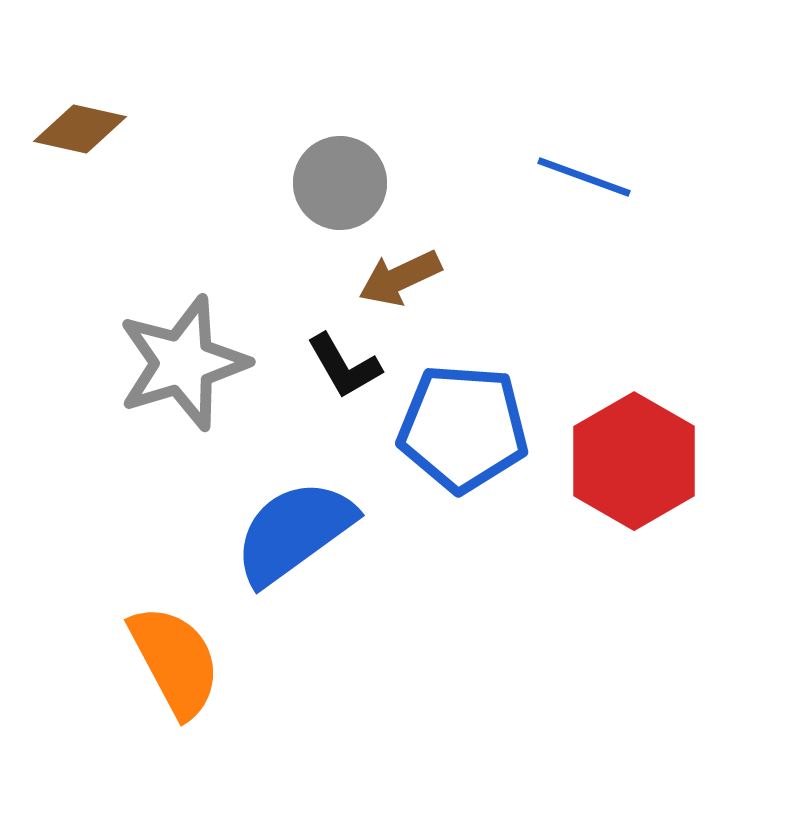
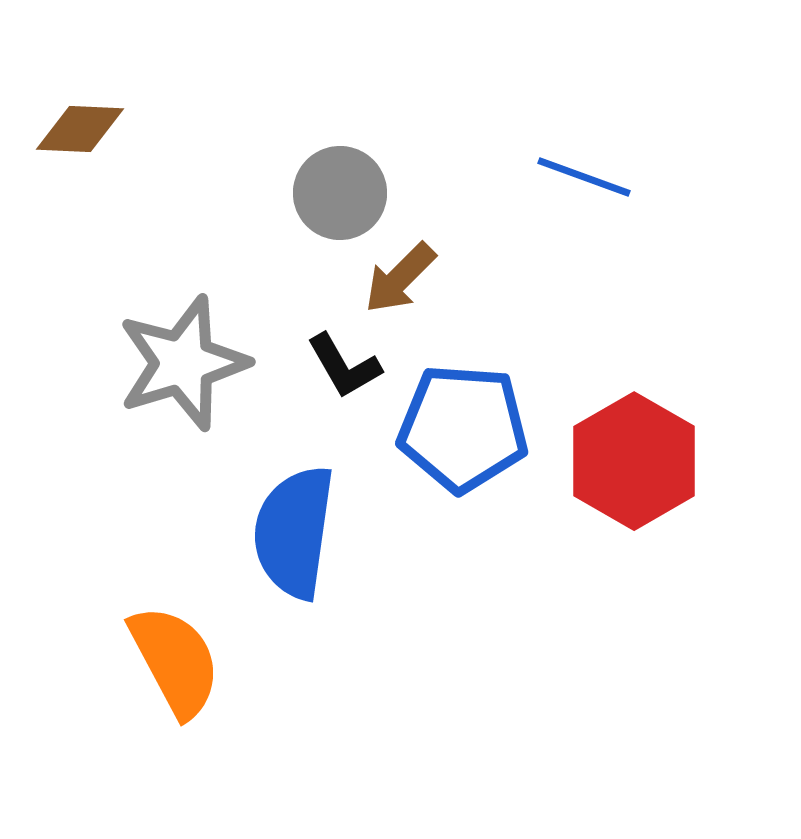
brown diamond: rotated 10 degrees counterclockwise
gray circle: moved 10 px down
brown arrow: rotated 20 degrees counterclockwise
blue semicircle: rotated 46 degrees counterclockwise
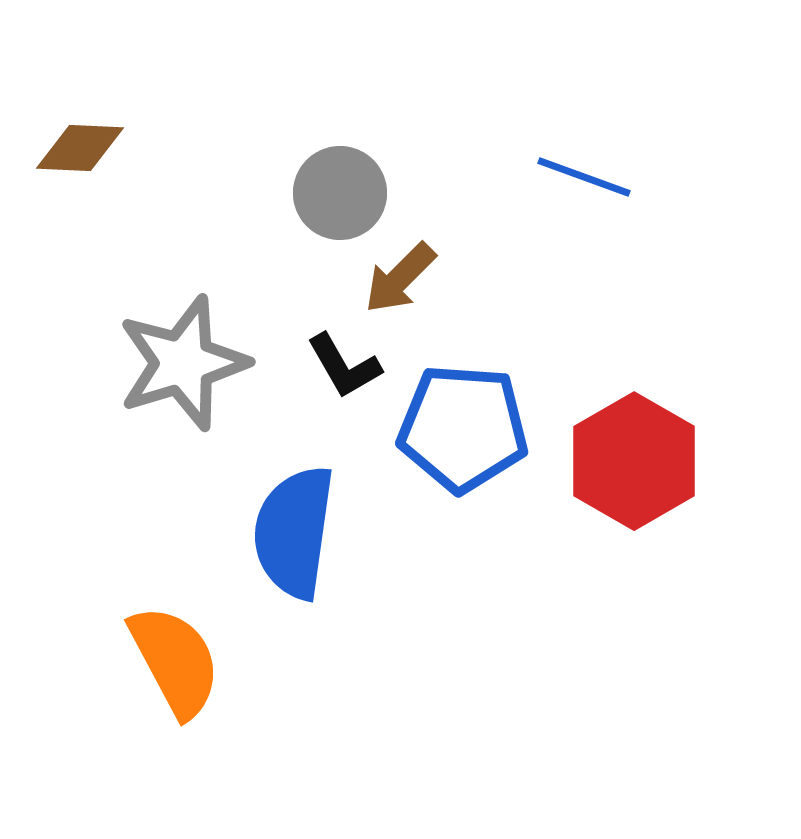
brown diamond: moved 19 px down
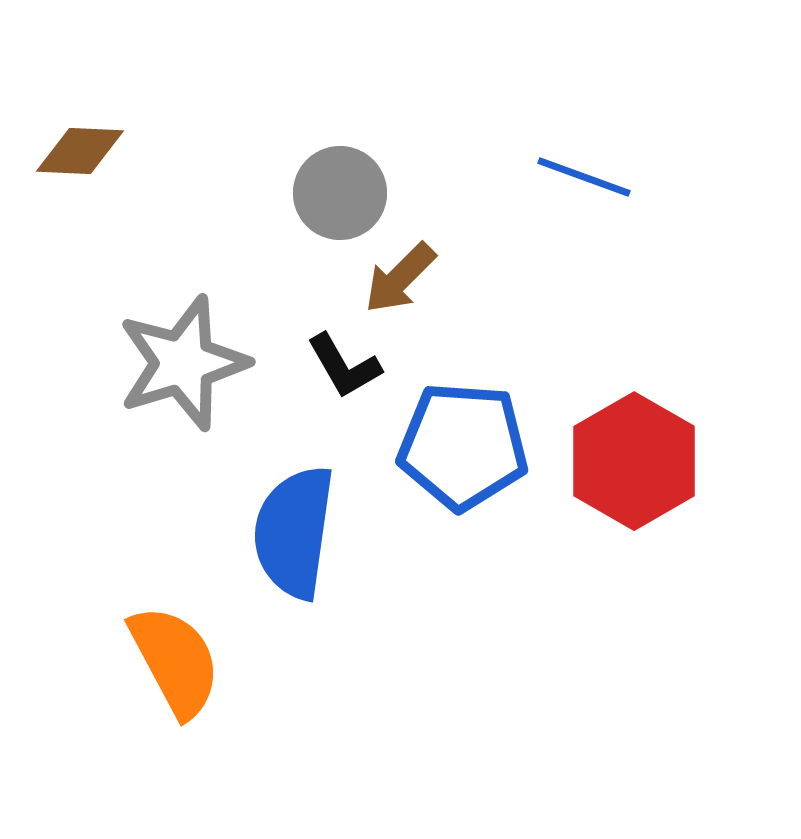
brown diamond: moved 3 px down
blue pentagon: moved 18 px down
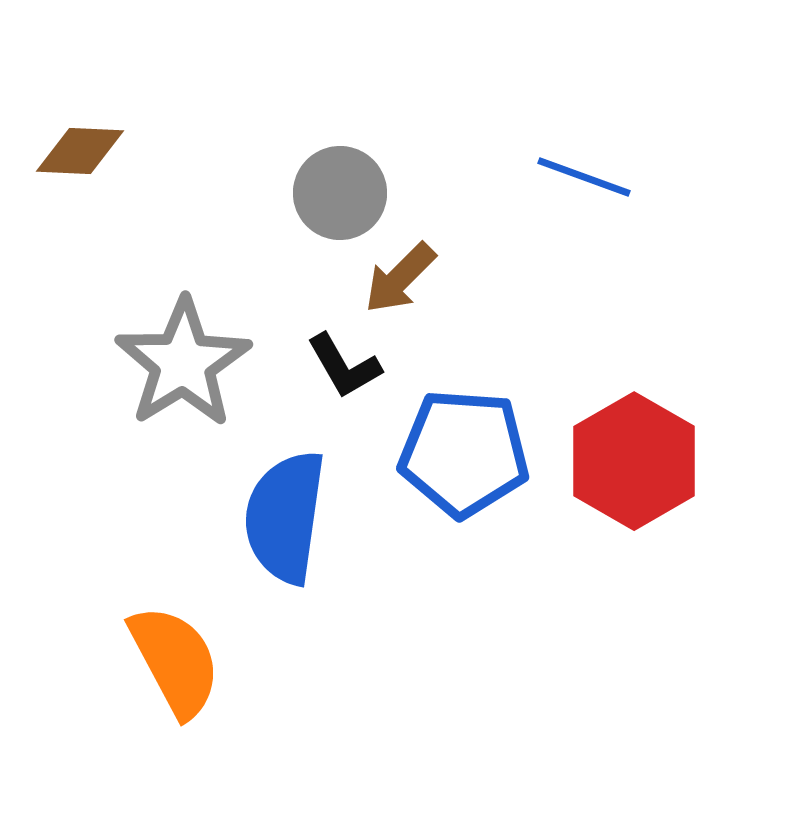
gray star: rotated 15 degrees counterclockwise
blue pentagon: moved 1 px right, 7 px down
blue semicircle: moved 9 px left, 15 px up
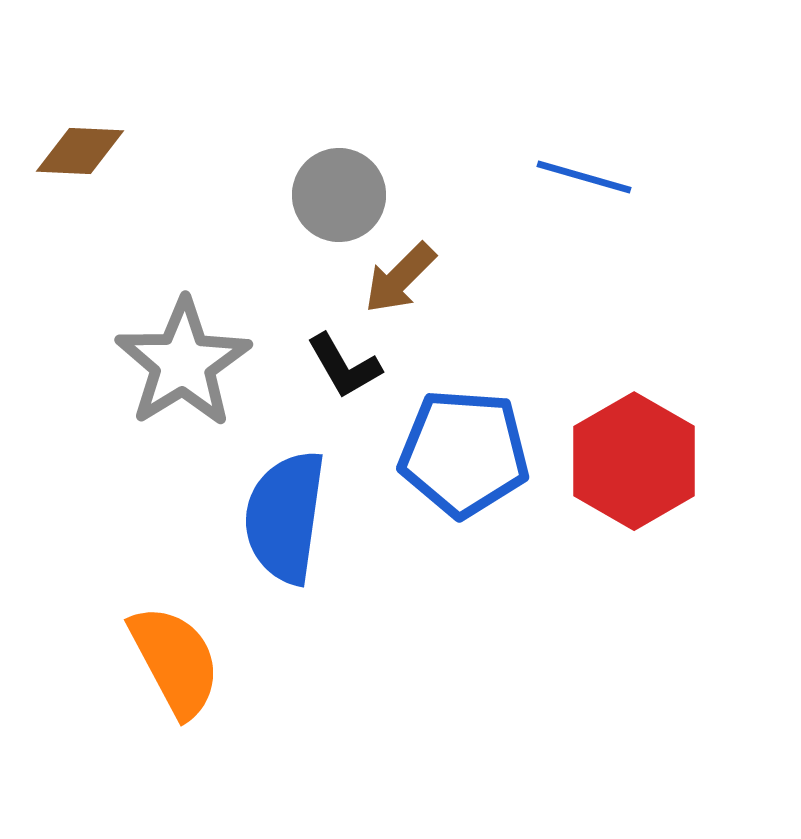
blue line: rotated 4 degrees counterclockwise
gray circle: moved 1 px left, 2 px down
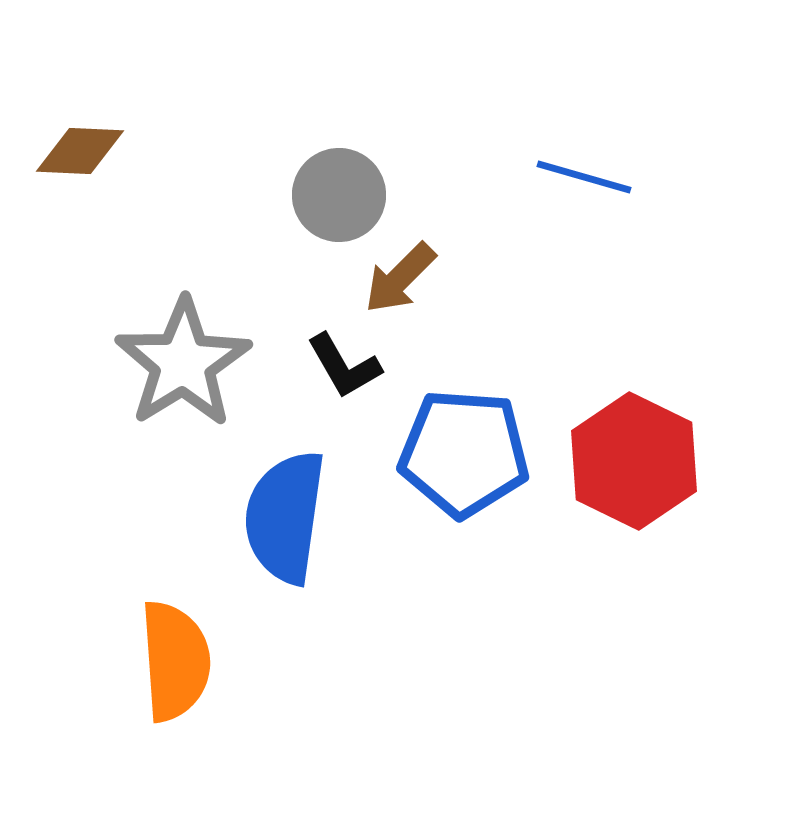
red hexagon: rotated 4 degrees counterclockwise
orange semicircle: rotated 24 degrees clockwise
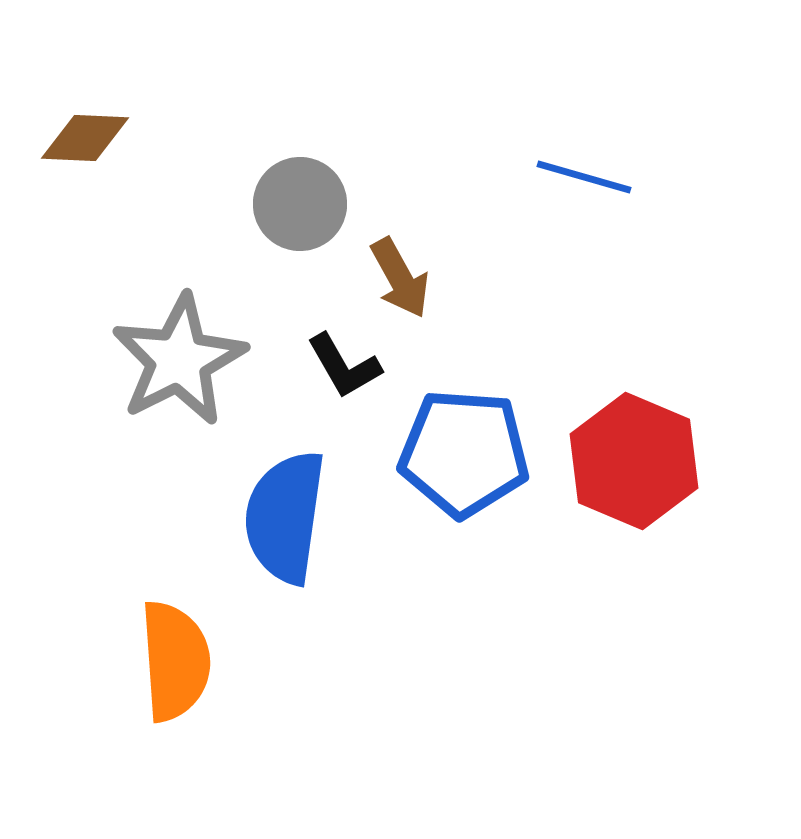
brown diamond: moved 5 px right, 13 px up
gray circle: moved 39 px left, 9 px down
brown arrow: rotated 74 degrees counterclockwise
gray star: moved 4 px left, 3 px up; rotated 5 degrees clockwise
red hexagon: rotated 3 degrees counterclockwise
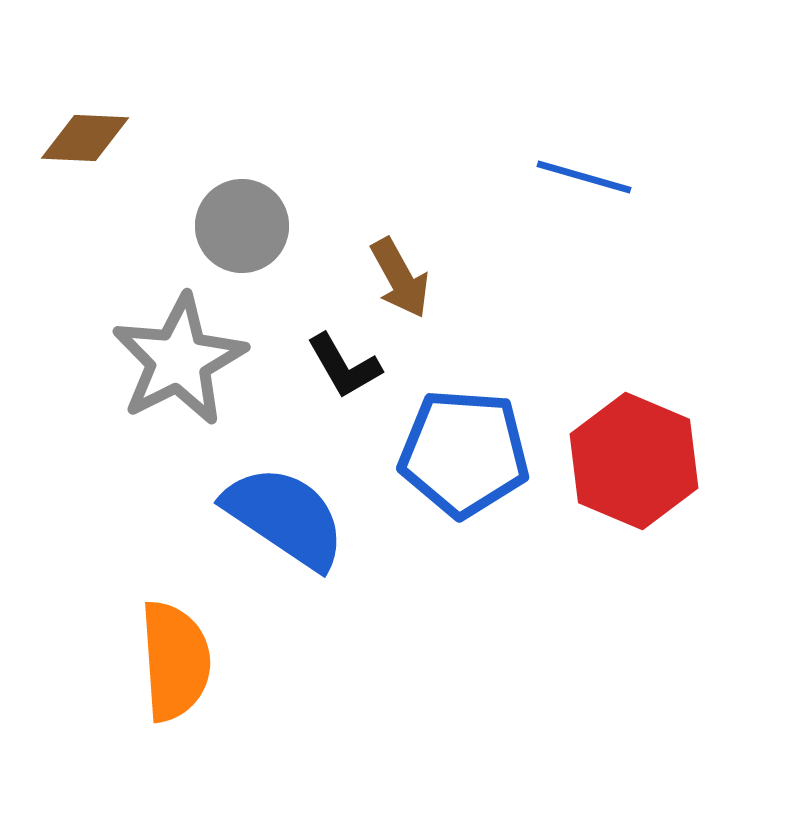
gray circle: moved 58 px left, 22 px down
blue semicircle: rotated 116 degrees clockwise
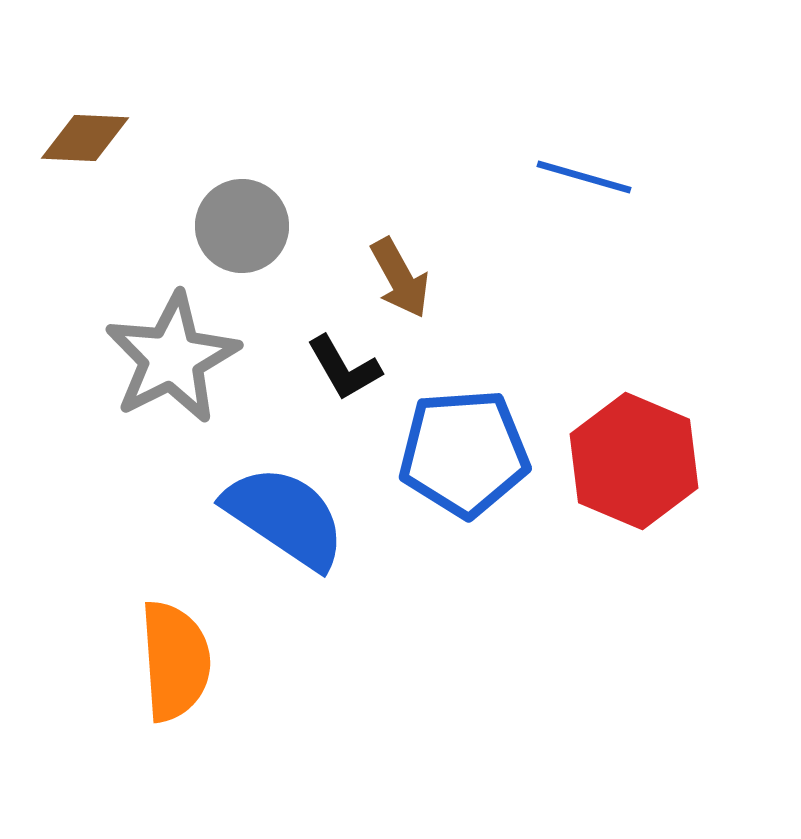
gray star: moved 7 px left, 2 px up
black L-shape: moved 2 px down
blue pentagon: rotated 8 degrees counterclockwise
